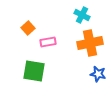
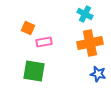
cyan cross: moved 3 px right, 1 px up
orange square: rotated 24 degrees counterclockwise
pink rectangle: moved 4 px left
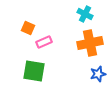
pink rectangle: rotated 14 degrees counterclockwise
blue star: rotated 28 degrees counterclockwise
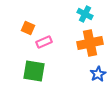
blue star: rotated 14 degrees counterclockwise
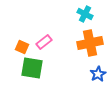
orange square: moved 6 px left, 19 px down
pink rectangle: rotated 14 degrees counterclockwise
green square: moved 2 px left, 3 px up
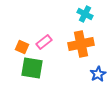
orange cross: moved 9 px left, 1 px down
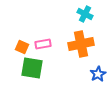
pink rectangle: moved 1 px left, 2 px down; rotated 28 degrees clockwise
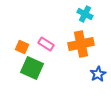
pink rectangle: moved 3 px right; rotated 42 degrees clockwise
green square: rotated 15 degrees clockwise
